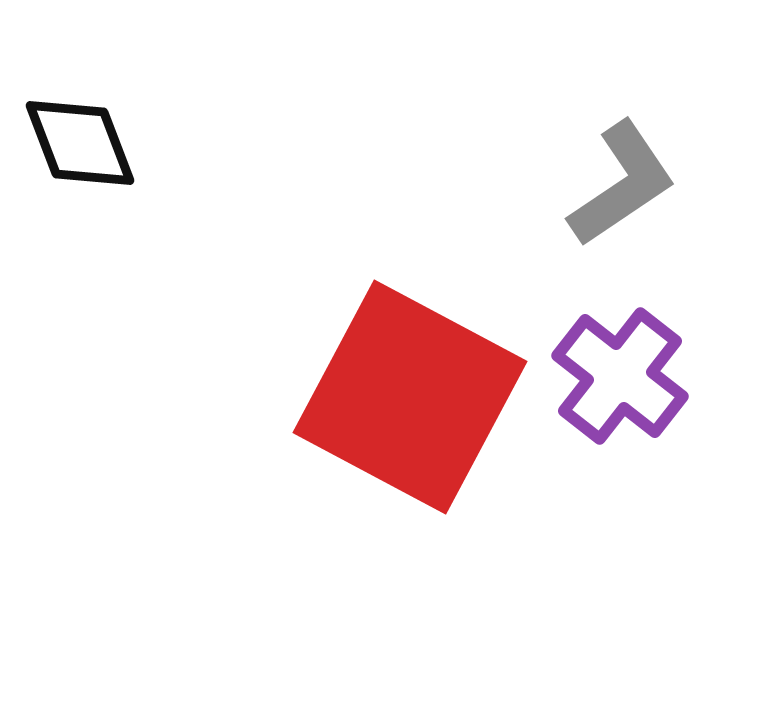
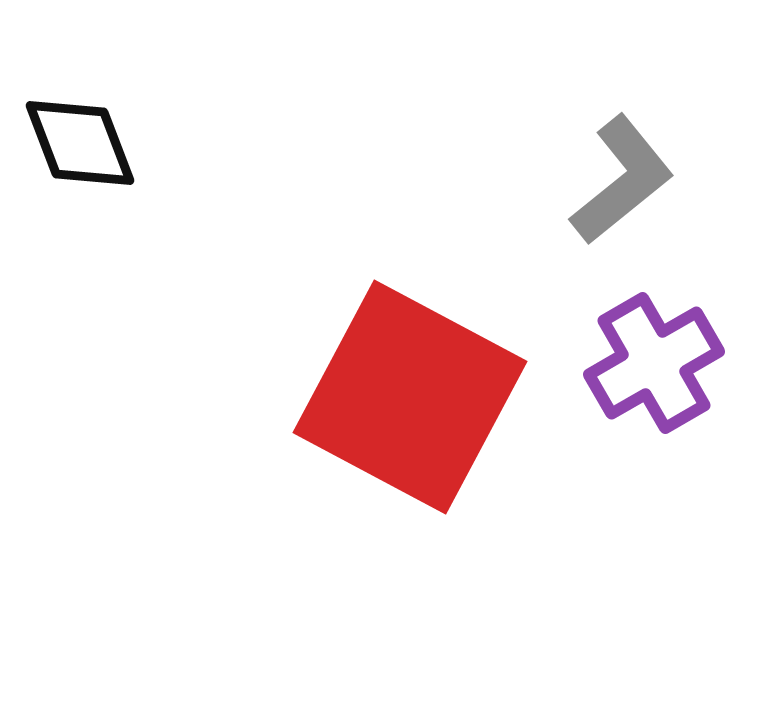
gray L-shape: moved 4 px up; rotated 5 degrees counterclockwise
purple cross: moved 34 px right, 13 px up; rotated 22 degrees clockwise
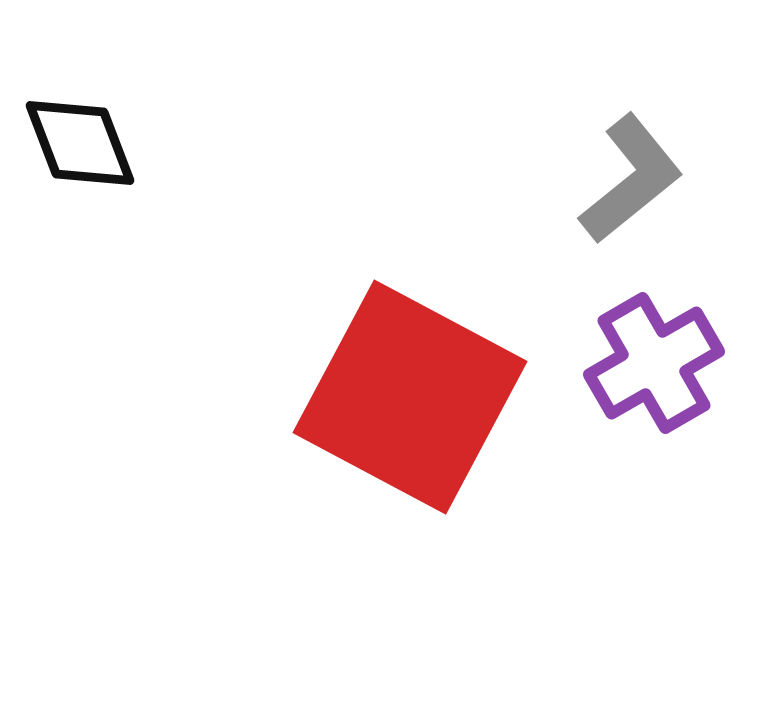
gray L-shape: moved 9 px right, 1 px up
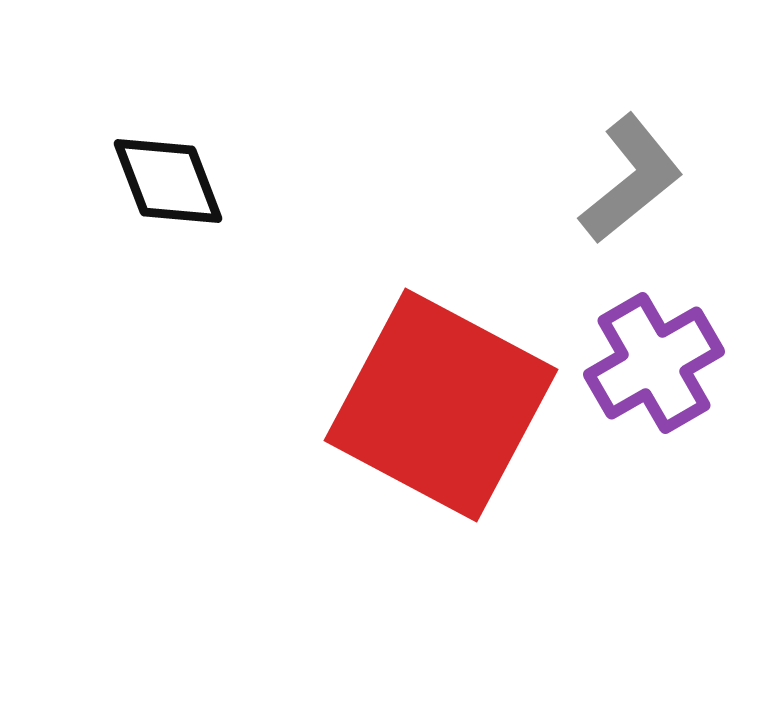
black diamond: moved 88 px right, 38 px down
red square: moved 31 px right, 8 px down
